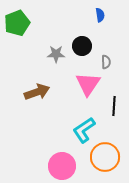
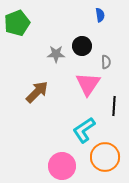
brown arrow: rotated 25 degrees counterclockwise
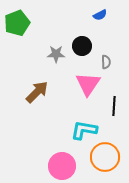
blue semicircle: rotated 72 degrees clockwise
cyan L-shape: rotated 44 degrees clockwise
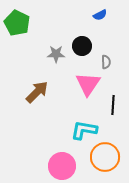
green pentagon: rotated 25 degrees counterclockwise
black line: moved 1 px left, 1 px up
